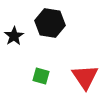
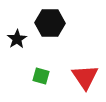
black hexagon: rotated 8 degrees counterclockwise
black star: moved 3 px right, 3 px down
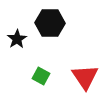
green square: rotated 12 degrees clockwise
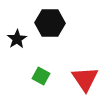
red triangle: moved 2 px down
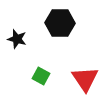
black hexagon: moved 10 px right
black star: rotated 24 degrees counterclockwise
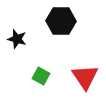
black hexagon: moved 1 px right, 2 px up
red triangle: moved 2 px up
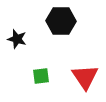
green square: rotated 36 degrees counterclockwise
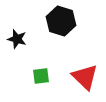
black hexagon: rotated 16 degrees clockwise
red triangle: rotated 12 degrees counterclockwise
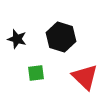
black hexagon: moved 16 px down
green square: moved 5 px left, 3 px up
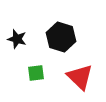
red triangle: moved 5 px left
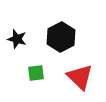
black hexagon: rotated 16 degrees clockwise
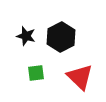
black star: moved 9 px right, 3 px up
